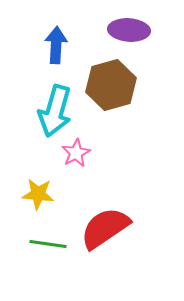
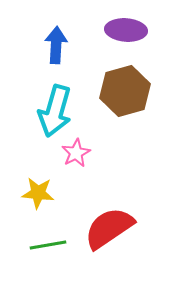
purple ellipse: moved 3 px left
brown hexagon: moved 14 px right, 6 px down
yellow star: moved 1 px up
red semicircle: moved 4 px right
green line: moved 1 px down; rotated 18 degrees counterclockwise
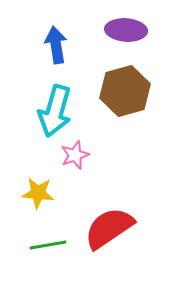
blue arrow: rotated 12 degrees counterclockwise
pink star: moved 1 px left, 2 px down; rotated 8 degrees clockwise
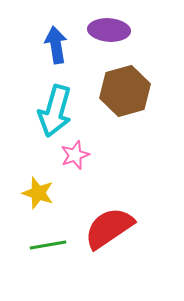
purple ellipse: moved 17 px left
yellow star: rotated 12 degrees clockwise
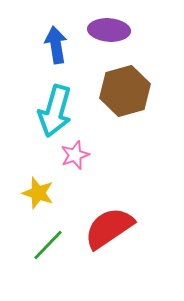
green line: rotated 36 degrees counterclockwise
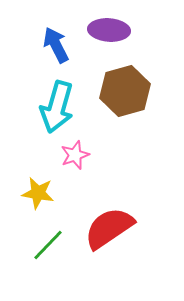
blue arrow: rotated 18 degrees counterclockwise
cyan arrow: moved 2 px right, 4 px up
yellow star: rotated 8 degrees counterclockwise
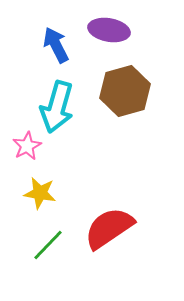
purple ellipse: rotated 6 degrees clockwise
pink star: moved 48 px left, 9 px up; rotated 8 degrees counterclockwise
yellow star: moved 2 px right
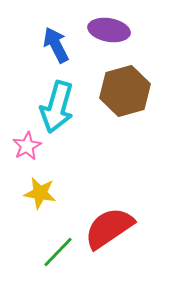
green line: moved 10 px right, 7 px down
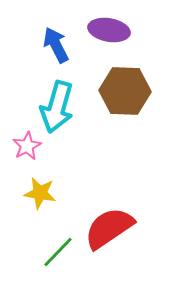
brown hexagon: rotated 18 degrees clockwise
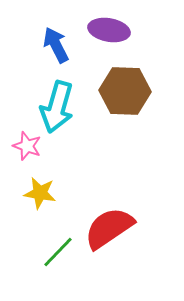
pink star: rotated 24 degrees counterclockwise
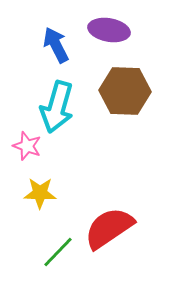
yellow star: rotated 8 degrees counterclockwise
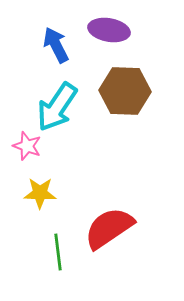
cyan arrow: rotated 18 degrees clockwise
green line: rotated 51 degrees counterclockwise
